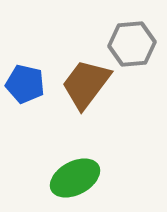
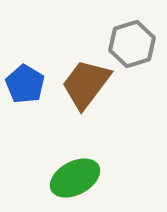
gray hexagon: rotated 12 degrees counterclockwise
blue pentagon: rotated 18 degrees clockwise
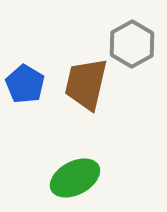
gray hexagon: rotated 12 degrees counterclockwise
brown trapezoid: rotated 24 degrees counterclockwise
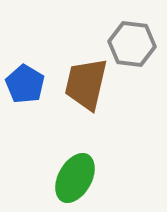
gray hexagon: rotated 24 degrees counterclockwise
green ellipse: rotated 33 degrees counterclockwise
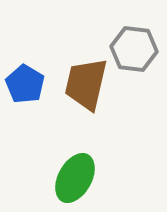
gray hexagon: moved 2 px right, 5 px down
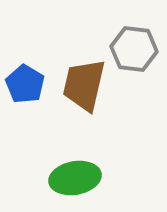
brown trapezoid: moved 2 px left, 1 px down
green ellipse: rotated 51 degrees clockwise
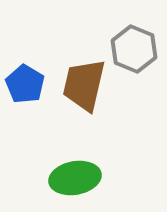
gray hexagon: rotated 15 degrees clockwise
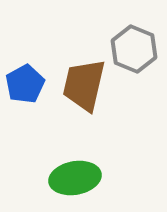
blue pentagon: rotated 12 degrees clockwise
